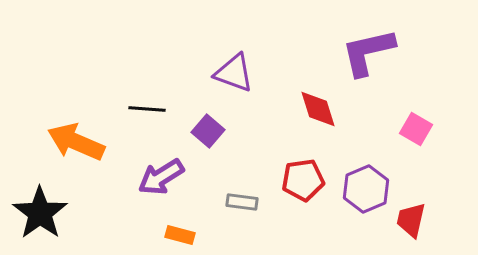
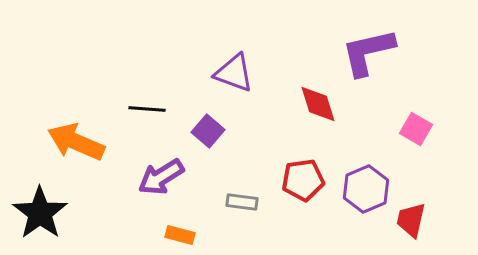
red diamond: moved 5 px up
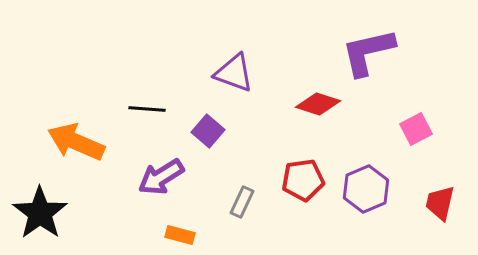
red diamond: rotated 54 degrees counterclockwise
pink square: rotated 32 degrees clockwise
gray rectangle: rotated 72 degrees counterclockwise
red trapezoid: moved 29 px right, 17 px up
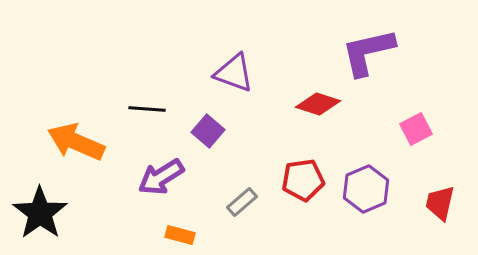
gray rectangle: rotated 24 degrees clockwise
